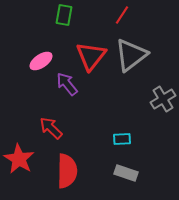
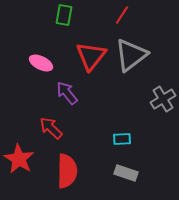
pink ellipse: moved 2 px down; rotated 60 degrees clockwise
purple arrow: moved 9 px down
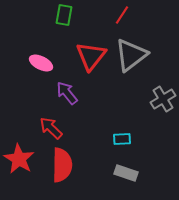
red semicircle: moved 5 px left, 6 px up
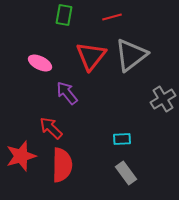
red line: moved 10 px left, 2 px down; rotated 42 degrees clockwise
pink ellipse: moved 1 px left
red star: moved 2 px right, 3 px up; rotated 24 degrees clockwise
gray rectangle: rotated 35 degrees clockwise
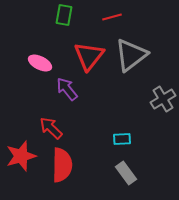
red triangle: moved 2 px left
purple arrow: moved 4 px up
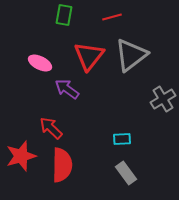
purple arrow: rotated 15 degrees counterclockwise
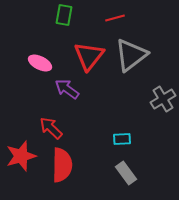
red line: moved 3 px right, 1 px down
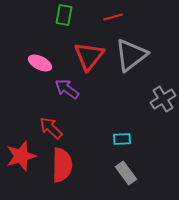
red line: moved 2 px left, 1 px up
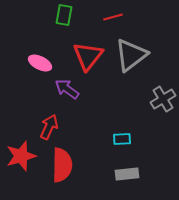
red triangle: moved 1 px left
red arrow: moved 2 px left, 1 px up; rotated 70 degrees clockwise
gray rectangle: moved 1 px right, 1 px down; rotated 60 degrees counterclockwise
